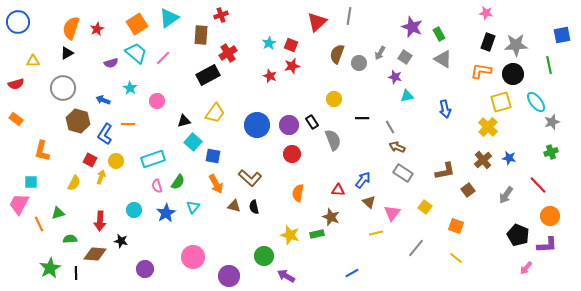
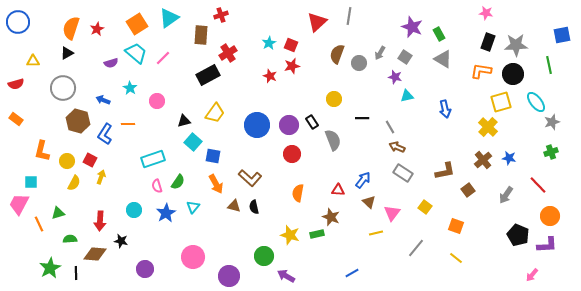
yellow circle at (116, 161): moved 49 px left
pink arrow at (526, 268): moved 6 px right, 7 px down
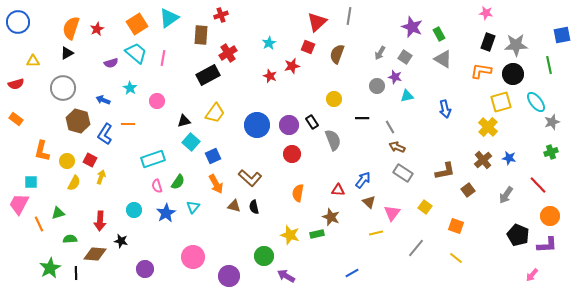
red square at (291, 45): moved 17 px right, 2 px down
pink line at (163, 58): rotated 35 degrees counterclockwise
gray circle at (359, 63): moved 18 px right, 23 px down
cyan square at (193, 142): moved 2 px left
blue square at (213, 156): rotated 35 degrees counterclockwise
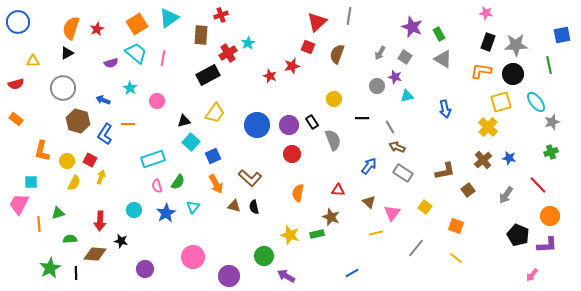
cyan star at (269, 43): moved 21 px left
blue arrow at (363, 180): moved 6 px right, 14 px up
orange line at (39, 224): rotated 21 degrees clockwise
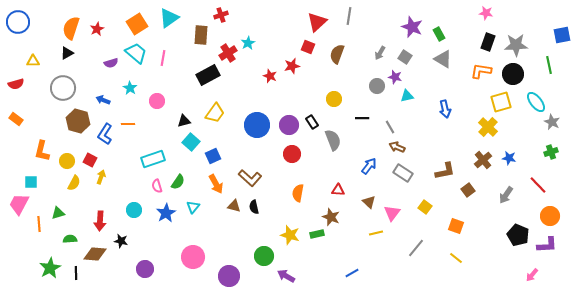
gray star at (552, 122): rotated 28 degrees counterclockwise
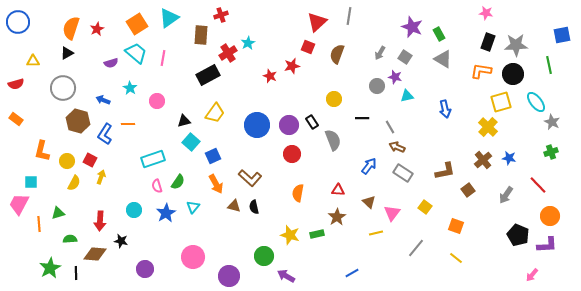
brown star at (331, 217): moved 6 px right; rotated 18 degrees clockwise
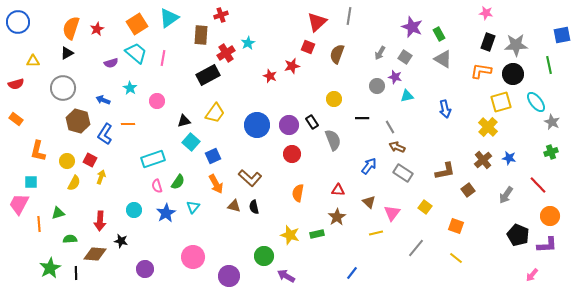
red cross at (228, 53): moved 2 px left
orange L-shape at (42, 151): moved 4 px left
blue line at (352, 273): rotated 24 degrees counterclockwise
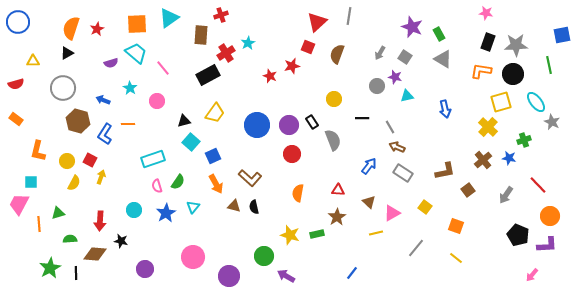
orange square at (137, 24): rotated 30 degrees clockwise
pink line at (163, 58): moved 10 px down; rotated 49 degrees counterclockwise
green cross at (551, 152): moved 27 px left, 12 px up
pink triangle at (392, 213): rotated 24 degrees clockwise
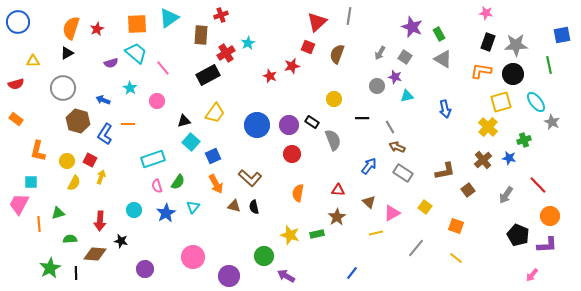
black rectangle at (312, 122): rotated 24 degrees counterclockwise
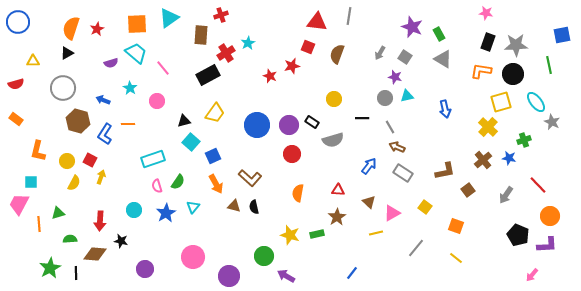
red triangle at (317, 22): rotated 50 degrees clockwise
gray circle at (377, 86): moved 8 px right, 12 px down
gray semicircle at (333, 140): rotated 95 degrees clockwise
